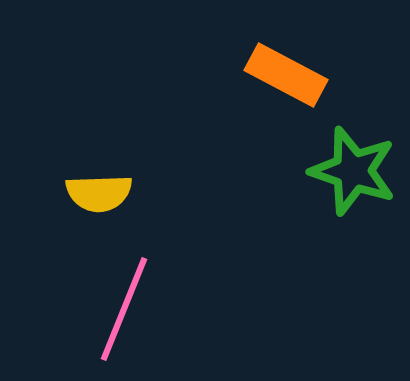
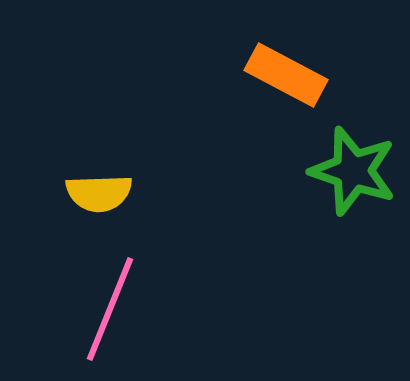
pink line: moved 14 px left
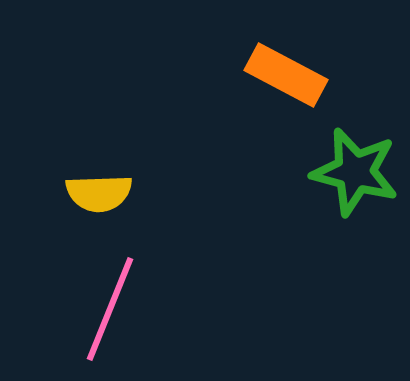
green star: moved 2 px right, 1 px down; rotated 4 degrees counterclockwise
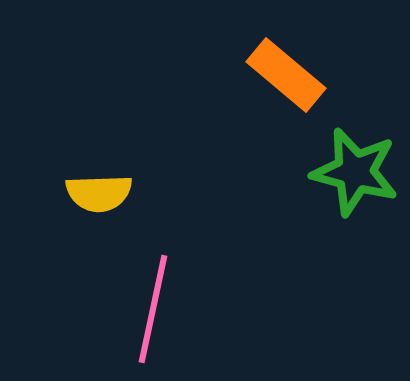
orange rectangle: rotated 12 degrees clockwise
pink line: moved 43 px right; rotated 10 degrees counterclockwise
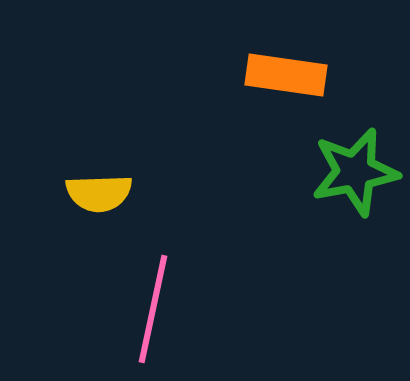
orange rectangle: rotated 32 degrees counterclockwise
green star: rotated 26 degrees counterclockwise
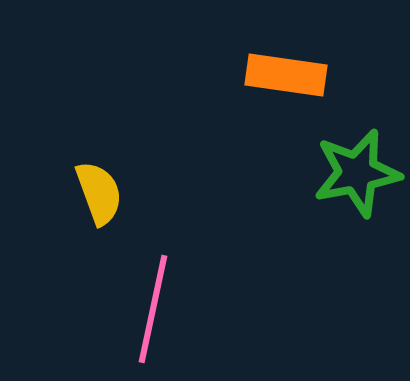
green star: moved 2 px right, 1 px down
yellow semicircle: rotated 108 degrees counterclockwise
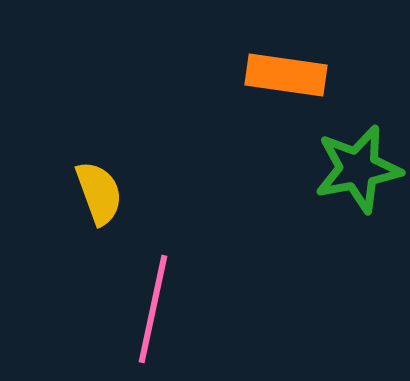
green star: moved 1 px right, 4 px up
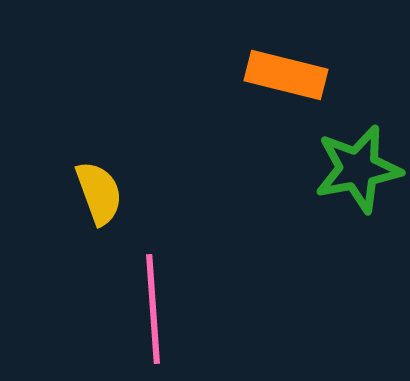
orange rectangle: rotated 6 degrees clockwise
pink line: rotated 16 degrees counterclockwise
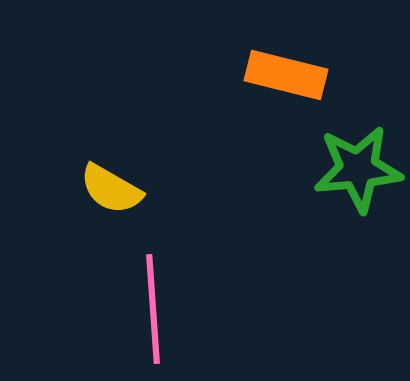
green star: rotated 6 degrees clockwise
yellow semicircle: moved 12 px right, 4 px up; rotated 140 degrees clockwise
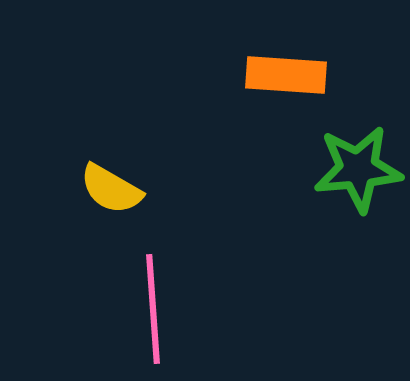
orange rectangle: rotated 10 degrees counterclockwise
